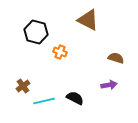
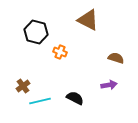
cyan line: moved 4 px left
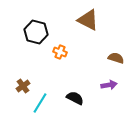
cyan line: moved 2 px down; rotated 45 degrees counterclockwise
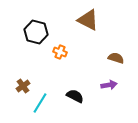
black semicircle: moved 2 px up
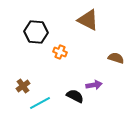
black hexagon: rotated 10 degrees counterclockwise
purple arrow: moved 15 px left
cyan line: rotated 30 degrees clockwise
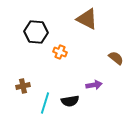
brown triangle: moved 1 px left, 1 px up
brown semicircle: rotated 21 degrees clockwise
brown cross: rotated 24 degrees clockwise
black semicircle: moved 5 px left, 5 px down; rotated 144 degrees clockwise
cyan line: moved 5 px right; rotated 45 degrees counterclockwise
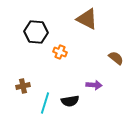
purple arrow: rotated 14 degrees clockwise
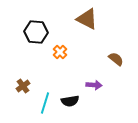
orange cross: rotated 24 degrees clockwise
brown semicircle: moved 1 px down
brown cross: rotated 24 degrees counterclockwise
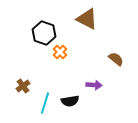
black hexagon: moved 8 px right, 1 px down; rotated 15 degrees clockwise
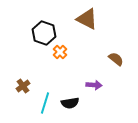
black semicircle: moved 2 px down
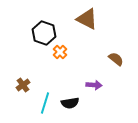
brown cross: moved 1 px up
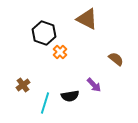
purple arrow: rotated 42 degrees clockwise
black semicircle: moved 7 px up
